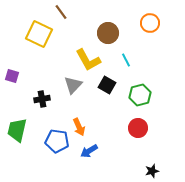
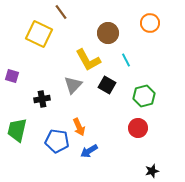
green hexagon: moved 4 px right, 1 px down
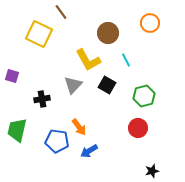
orange arrow: rotated 12 degrees counterclockwise
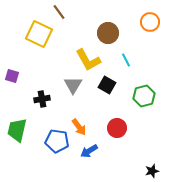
brown line: moved 2 px left
orange circle: moved 1 px up
gray triangle: rotated 12 degrees counterclockwise
red circle: moved 21 px left
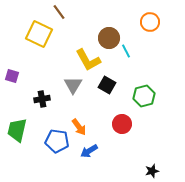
brown circle: moved 1 px right, 5 px down
cyan line: moved 9 px up
red circle: moved 5 px right, 4 px up
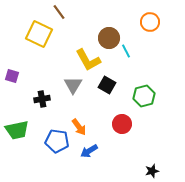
green trapezoid: rotated 115 degrees counterclockwise
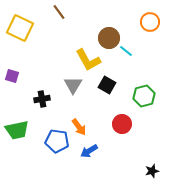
yellow square: moved 19 px left, 6 px up
cyan line: rotated 24 degrees counterclockwise
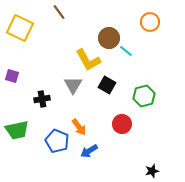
blue pentagon: rotated 15 degrees clockwise
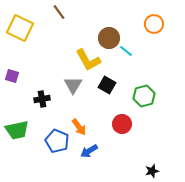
orange circle: moved 4 px right, 2 px down
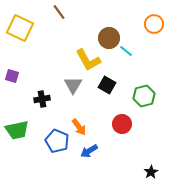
black star: moved 1 px left, 1 px down; rotated 16 degrees counterclockwise
